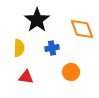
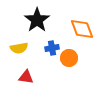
yellow semicircle: rotated 78 degrees clockwise
orange circle: moved 2 px left, 14 px up
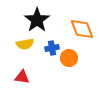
yellow semicircle: moved 6 px right, 4 px up
red triangle: moved 4 px left
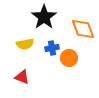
black star: moved 7 px right, 3 px up
orange diamond: moved 1 px right
red triangle: rotated 14 degrees clockwise
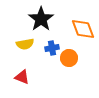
black star: moved 3 px left, 2 px down
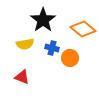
black star: moved 2 px right, 1 px down
orange diamond: rotated 30 degrees counterclockwise
blue cross: rotated 24 degrees clockwise
orange circle: moved 1 px right
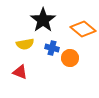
red triangle: moved 2 px left, 5 px up
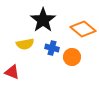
orange circle: moved 2 px right, 1 px up
red triangle: moved 8 px left
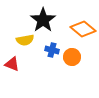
yellow semicircle: moved 4 px up
blue cross: moved 2 px down
red triangle: moved 8 px up
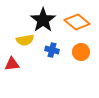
orange diamond: moved 6 px left, 7 px up
orange circle: moved 9 px right, 5 px up
red triangle: rotated 28 degrees counterclockwise
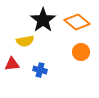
yellow semicircle: moved 1 px down
blue cross: moved 12 px left, 20 px down
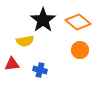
orange diamond: moved 1 px right
orange circle: moved 1 px left, 2 px up
